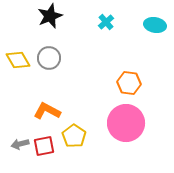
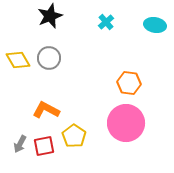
orange L-shape: moved 1 px left, 1 px up
gray arrow: rotated 48 degrees counterclockwise
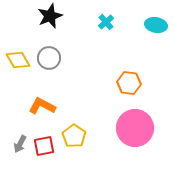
cyan ellipse: moved 1 px right
orange L-shape: moved 4 px left, 4 px up
pink circle: moved 9 px right, 5 px down
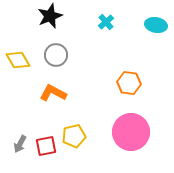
gray circle: moved 7 px right, 3 px up
orange L-shape: moved 11 px right, 13 px up
pink circle: moved 4 px left, 4 px down
yellow pentagon: rotated 25 degrees clockwise
red square: moved 2 px right
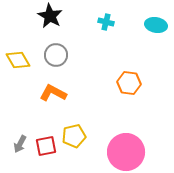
black star: rotated 20 degrees counterclockwise
cyan cross: rotated 35 degrees counterclockwise
pink circle: moved 5 px left, 20 px down
